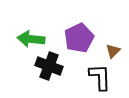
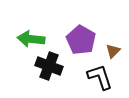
purple pentagon: moved 2 px right, 2 px down; rotated 16 degrees counterclockwise
black L-shape: rotated 16 degrees counterclockwise
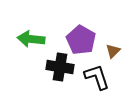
black cross: moved 11 px right, 1 px down; rotated 12 degrees counterclockwise
black L-shape: moved 3 px left
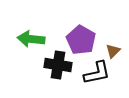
black cross: moved 2 px left, 2 px up
black L-shape: moved 4 px up; rotated 96 degrees clockwise
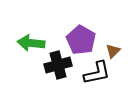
green arrow: moved 4 px down
black cross: rotated 24 degrees counterclockwise
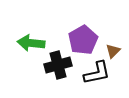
purple pentagon: moved 2 px right; rotated 12 degrees clockwise
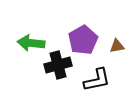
brown triangle: moved 4 px right, 5 px up; rotated 35 degrees clockwise
black L-shape: moved 7 px down
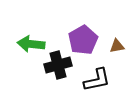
green arrow: moved 1 px down
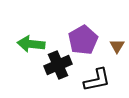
brown triangle: rotated 49 degrees counterclockwise
black cross: rotated 8 degrees counterclockwise
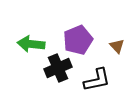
purple pentagon: moved 5 px left; rotated 8 degrees clockwise
brown triangle: rotated 14 degrees counterclockwise
black cross: moved 3 px down
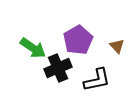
purple pentagon: rotated 8 degrees counterclockwise
green arrow: moved 2 px right, 4 px down; rotated 152 degrees counterclockwise
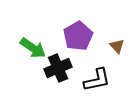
purple pentagon: moved 4 px up
